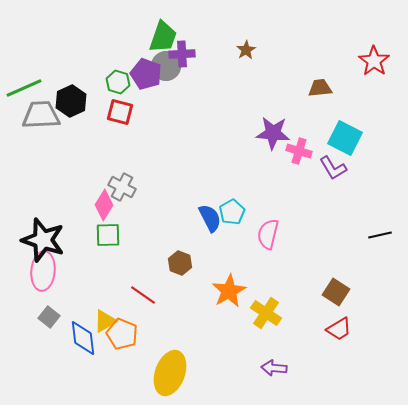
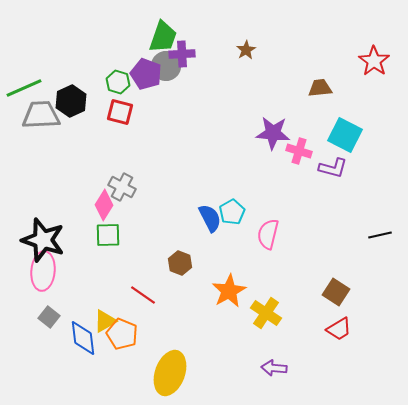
cyan square: moved 3 px up
purple L-shape: rotated 44 degrees counterclockwise
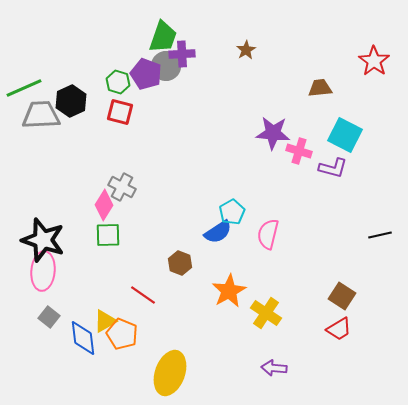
blue semicircle: moved 8 px right, 14 px down; rotated 84 degrees clockwise
brown square: moved 6 px right, 4 px down
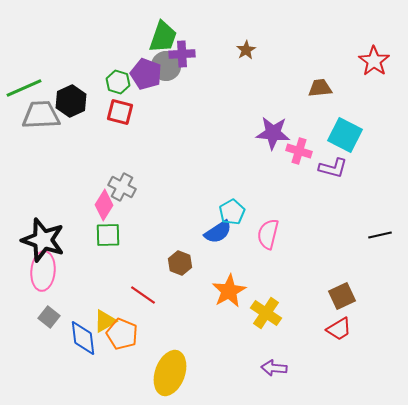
brown square: rotated 32 degrees clockwise
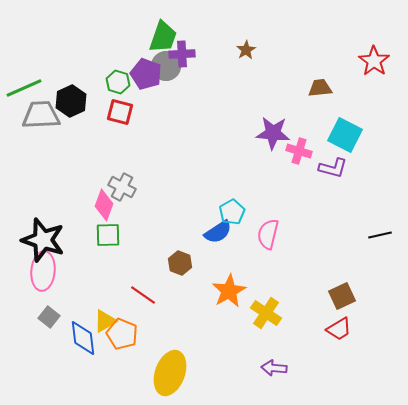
pink diamond: rotated 12 degrees counterclockwise
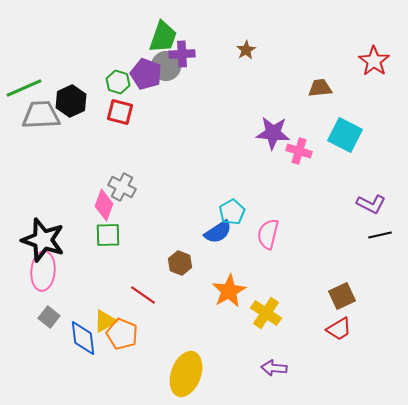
purple L-shape: moved 38 px right, 36 px down; rotated 12 degrees clockwise
yellow ellipse: moved 16 px right, 1 px down
